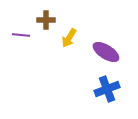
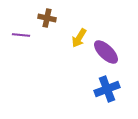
brown cross: moved 1 px right, 2 px up; rotated 12 degrees clockwise
yellow arrow: moved 10 px right
purple ellipse: rotated 12 degrees clockwise
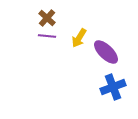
brown cross: rotated 30 degrees clockwise
purple line: moved 26 px right, 1 px down
blue cross: moved 6 px right, 2 px up
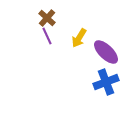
purple line: rotated 60 degrees clockwise
blue cross: moved 7 px left, 5 px up
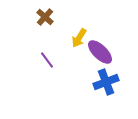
brown cross: moved 2 px left, 1 px up
purple line: moved 24 px down; rotated 12 degrees counterclockwise
purple ellipse: moved 6 px left
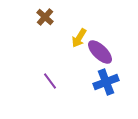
purple line: moved 3 px right, 21 px down
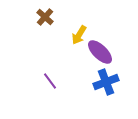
yellow arrow: moved 3 px up
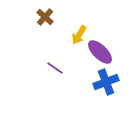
purple line: moved 5 px right, 13 px up; rotated 18 degrees counterclockwise
